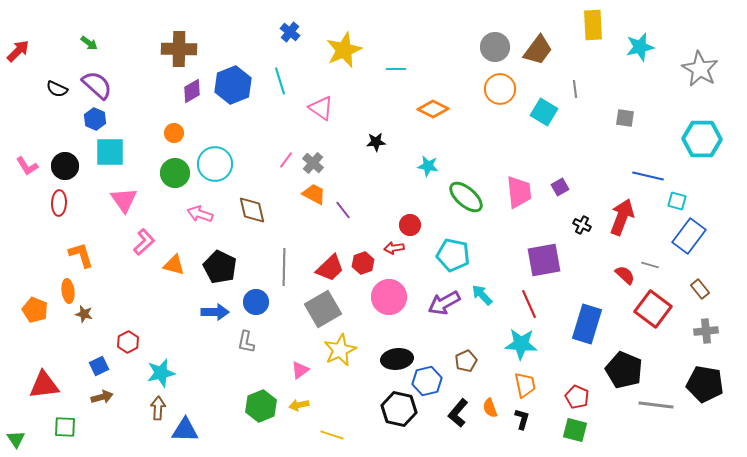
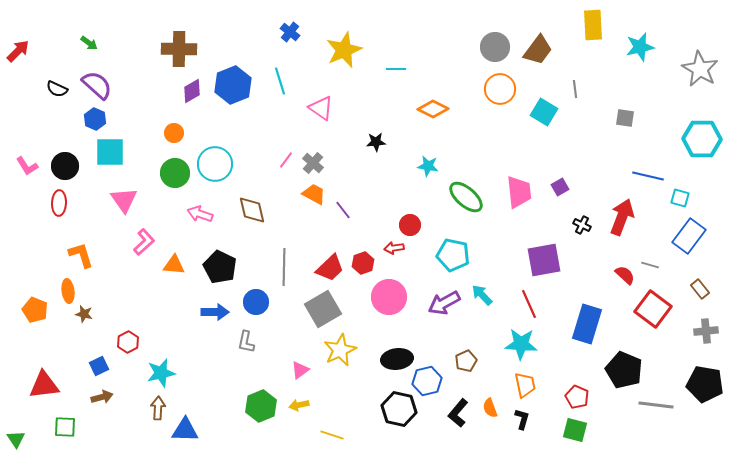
cyan square at (677, 201): moved 3 px right, 3 px up
orange triangle at (174, 265): rotated 10 degrees counterclockwise
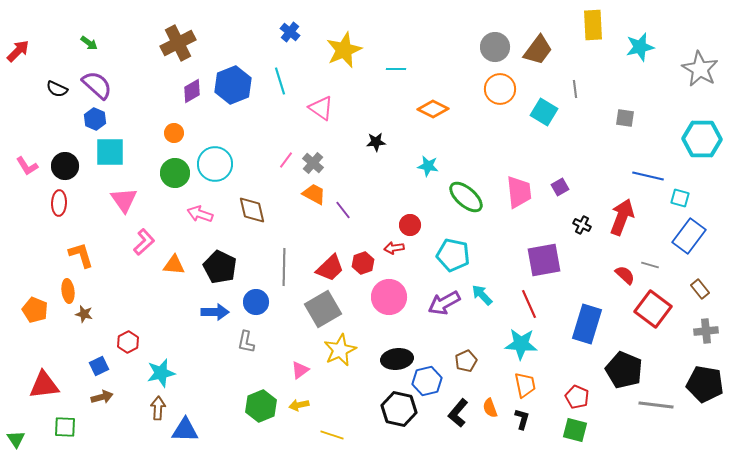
brown cross at (179, 49): moved 1 px left, 6 px up; rotated 28 degrees counterclockwise
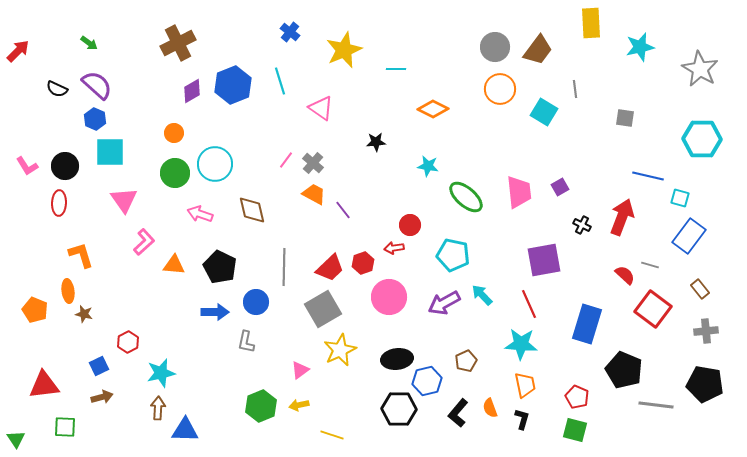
yellow rectangle at (593, 25): moved 2 px left, 2 px up
black hexagon at (399, 409): rotated 12 degrees counterclockwise
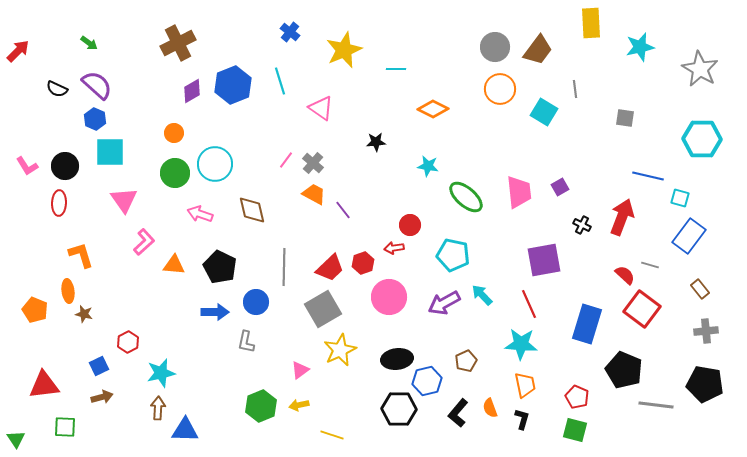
red square at (653, 309): moved 11 px left
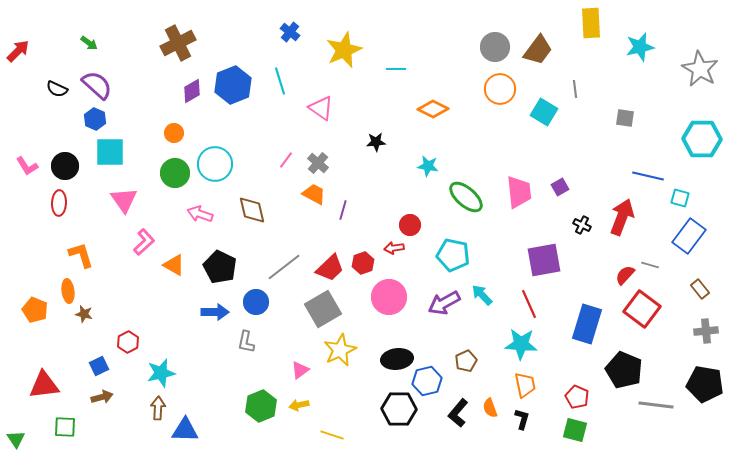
gray cross at (313, 163): moved 5 px right
purple line at (343, 210): rotated 54 degrees clockwise
orange triangle at (174, 265): rotated 25 degrees clockwise
gray line at (284, 267): rotated 51 degrees clockwise
red semicircle at (625, 275): rotated 90 degrees counterclockwise
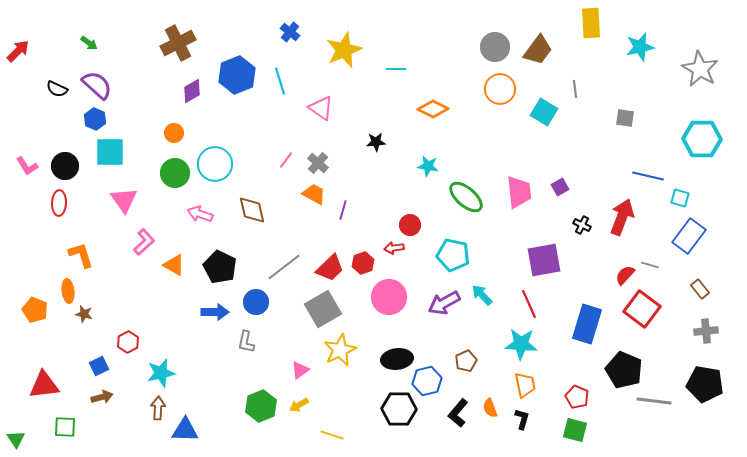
blue hexagon at (233, 85): moved 4 px right, 10 px up
yellow arrow at (299, 405): rotated 18 degrees counterclockwise
gray line at (656, 405): moved 2 px left, 4 px up
